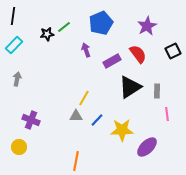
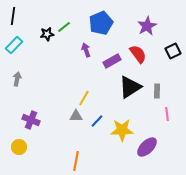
blue line: moved 1 px down
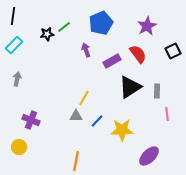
purple ellipse: moved 2 px right, 9 px down
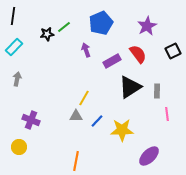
cyan rectangle: moved 2 px down
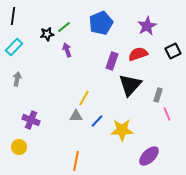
purple arrow: moved 19 px left
red semicircle: rotated 72 degrees counterclockwise
purple rectangle: rotated 42 degrees counterclockwise
black triangle: moved 2 px up; rotated 15 degrees counterclockwise
gray rectangle: moved 1 px right, 4 px down; rotated 16 degrees clockwise
pink line: rotated 16 degrees counterclockwise
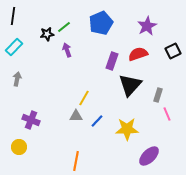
yellow star: moved 5 px right, 1 px up
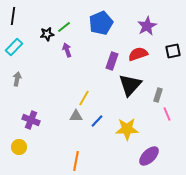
black square: rotated 14 degrees clockwise
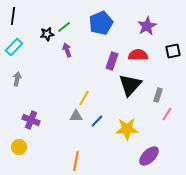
red semicircle: moved 1 px down; rotated 18 degrees clockwise
pink line: rotated 56 degrees clockwise
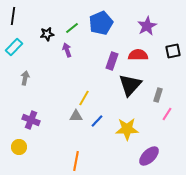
green line: moved 8 px right, 1 px down
gray arrow: moved 8 px right, 1 px up
